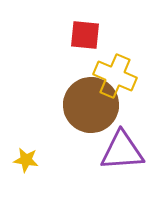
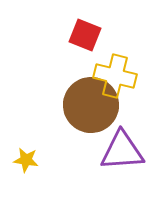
red square: rotated 16 degrees clockwise
yellow cross: rotated 9 degrees counterclockwise
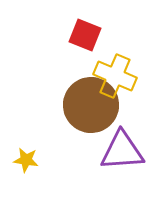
yellow cross: rotated 9 degrees clockwise
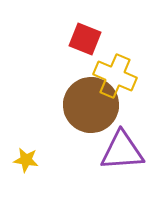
red square: moved 4 px down
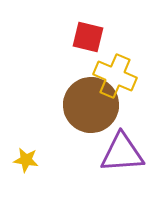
red square: moved 3 px right, 2 px up; rotated 8 degrees counterclockwise
purple triangle: moved 2 px down
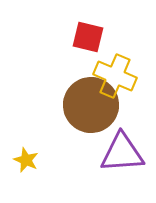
yellow star: rotated 15 degrees clockwise
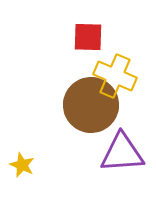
red square: rotated 12 degrees counterclockwise
yellow star: moved 4 px left, 5 px down
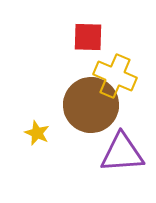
yellow star: moved 15 px right, 32 px up
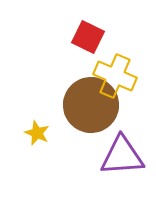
red square: rotated 24 degrees clockwise
purple triangle: moved 3 px down
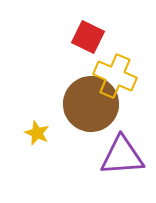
brown circle: moved 1 px up
